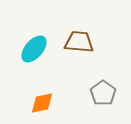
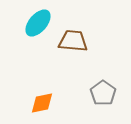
brown trapezoid: moved 6 px left, 1 px up
cyan ellipse: moved 4 px right, 26 px up
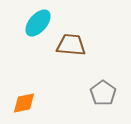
brown trapezoid: moved 2 px left, 4 px down
orange diamond: moved 18 px left
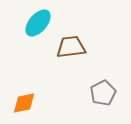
brown trapezoid: moved 2 px down; rotated 12 degrees counterclockwise
gray pentagon: rotated 10 degrees clockwise
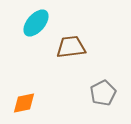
cyan ellipse: moved 2 px left
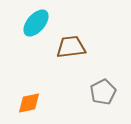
gray pentagon: moved 1 px up
orange diamond: moved 5 px right
